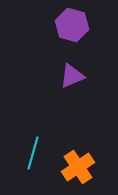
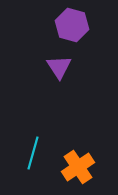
purple triangle: moved 13 px left, 9 px up; rotated 40 degrees counterclockwise
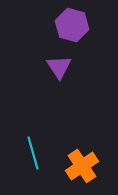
cyan line: rotated 32 degrees counterclockwise
orange cross: moved 4 px right, 1 px up
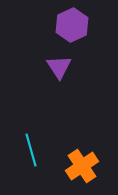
purple hexagon: rotated 20 degrees clockwise
cyan line: moved 2 px left, 3 px up
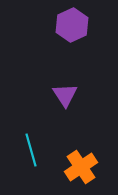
purple triangle: moved 6 px right, 28 px down
orange cross: moved 1 px left, 1 px down
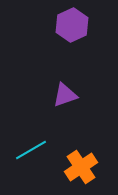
purple triangle: rotated 44 degrees clockwise
cyan line: rotated 76 degrees clockwise
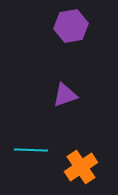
purple hexagon: moved 1 px left, 1 px down; rotated 16 degrees clockwise
cyan line: rotated 32 degrees clockwise
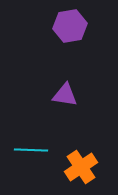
purple hexagon: moved 1 px left
purple triangle: rotated 28 degrees clockwise
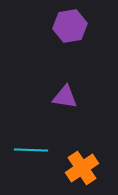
purple triangle: moved 2 px down
orange cross: moved 1 px right, 1 px down
